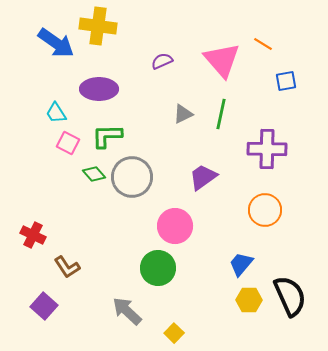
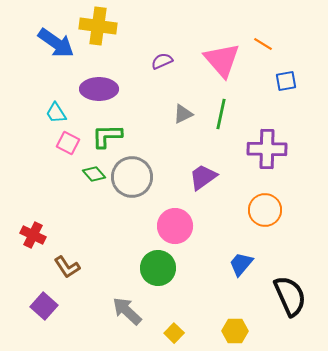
yellow hexagon: moved 14 px left, 31 px down
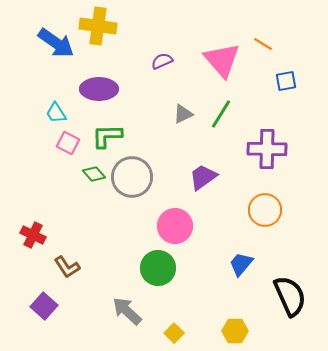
green line: rotated 20 degrees clockwise
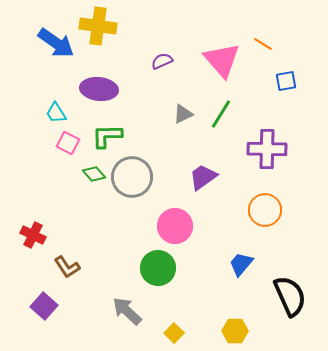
purple ellipse: rotated 6 degrees clockwise
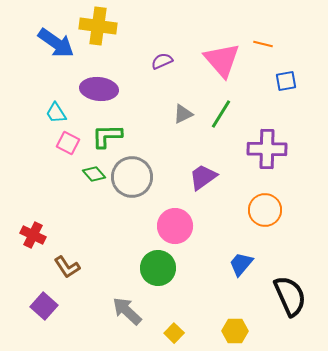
orange line: rotated 18 degrees counterclockwise
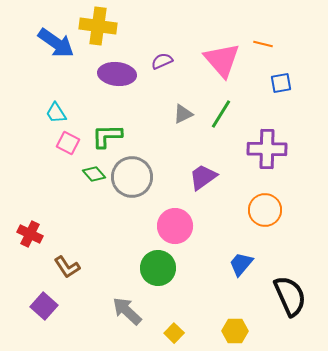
blue square: moved 5 px left, 2 px down
purple ellipse: moved 18 px right, 15 px up
red cross: moved 3 px left, 1 px up
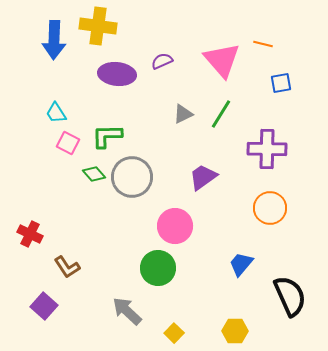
blue arrow: moved 2 px left, 3 px up; rotated 57 degrees clockwise
orange circle: moved 5 px right, 2 px up
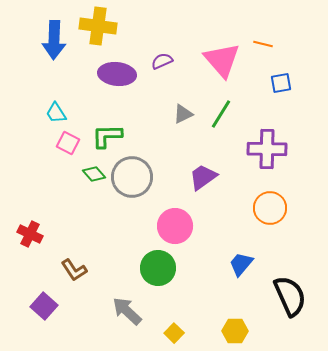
brown L-shape: moved 7 px right, 3 px down
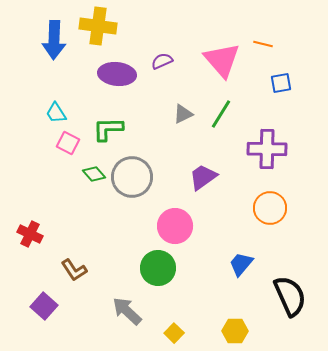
green L-shape: moved 1 px right, 7 px up
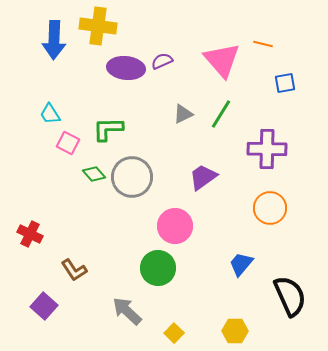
purple ellipse: moved 9 px right, 6 px up
blue square: moved 4 px right
cyan trapezoid: moved 6 px left, 1 px down
